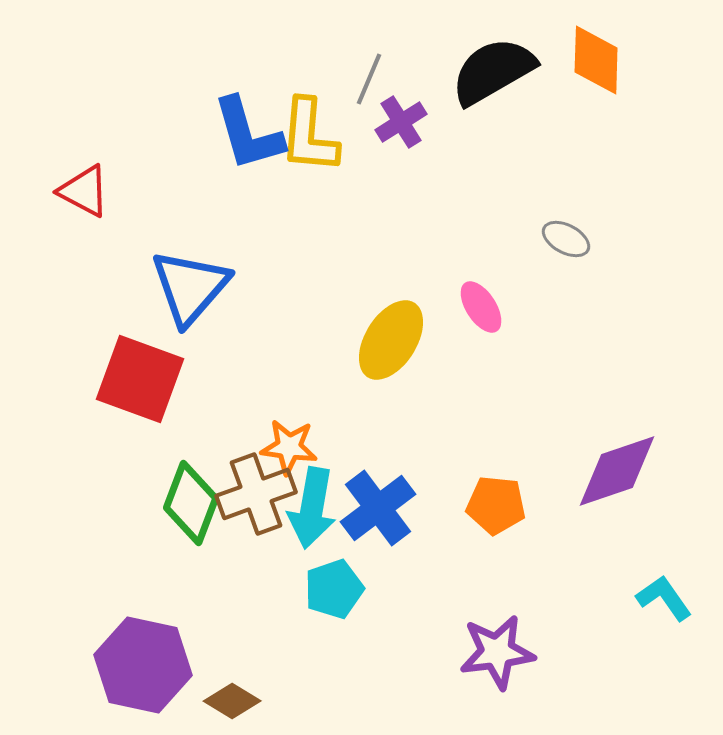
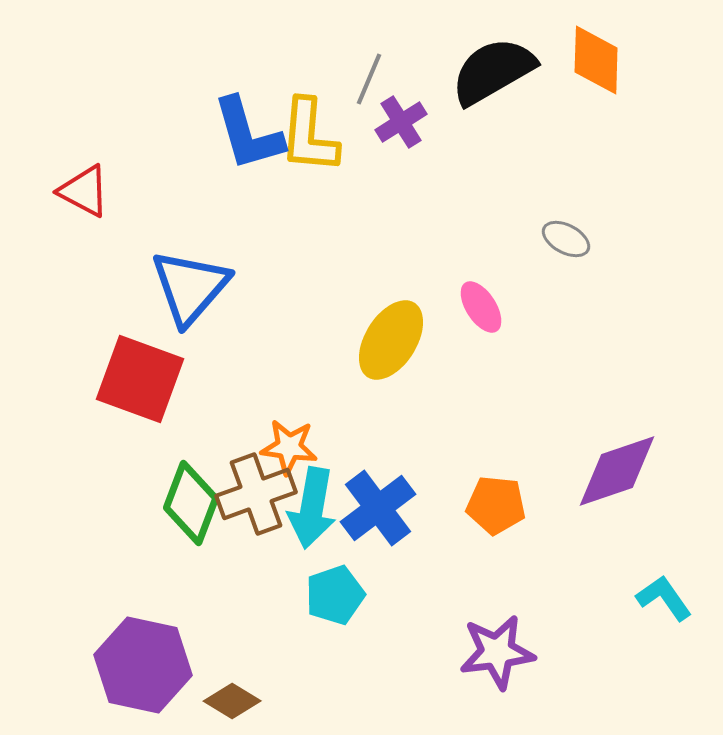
cyan pentagon: moved 1 px right, 6 px down
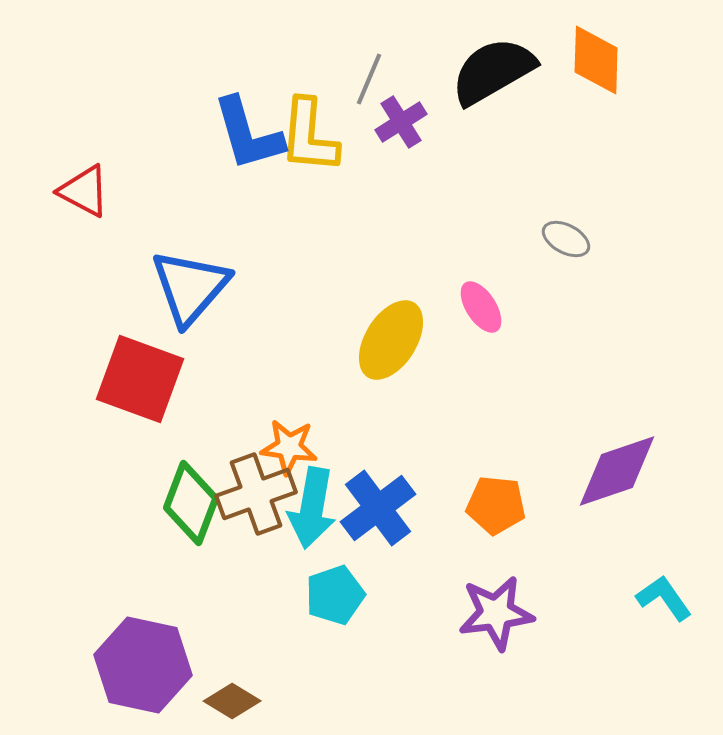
purple star: moved 1 px left, 39 px up
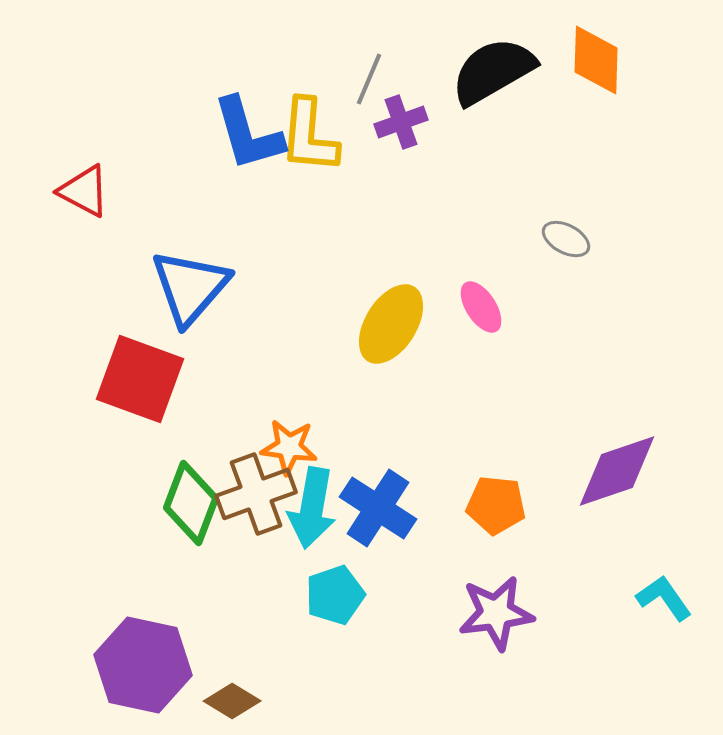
purple cross: rotated 12 degrees clockwise
yellow ellipse: moved 16 px up
blue cross: rotated 20 degrees counterclockwise
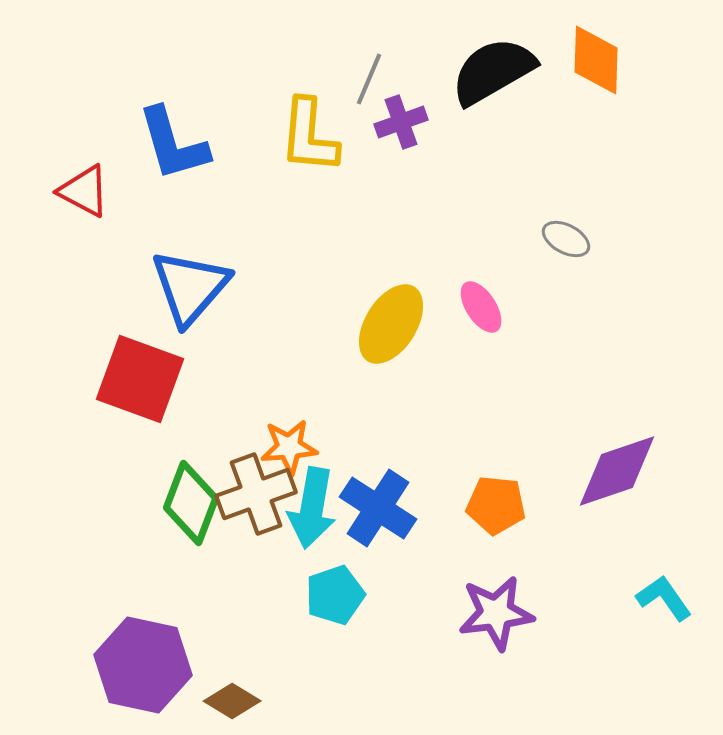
blue L-shape: moved 75 px left, 10 px down
orange star: rotated 12 degrees counterclockwise
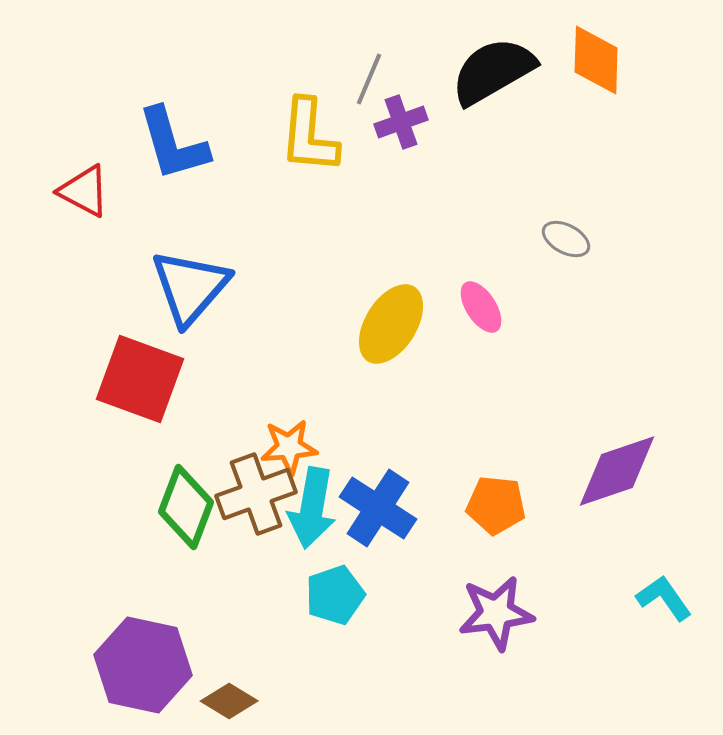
green diamond: moved 5 px left, 4 px down
brown diamond: moved 3 px left
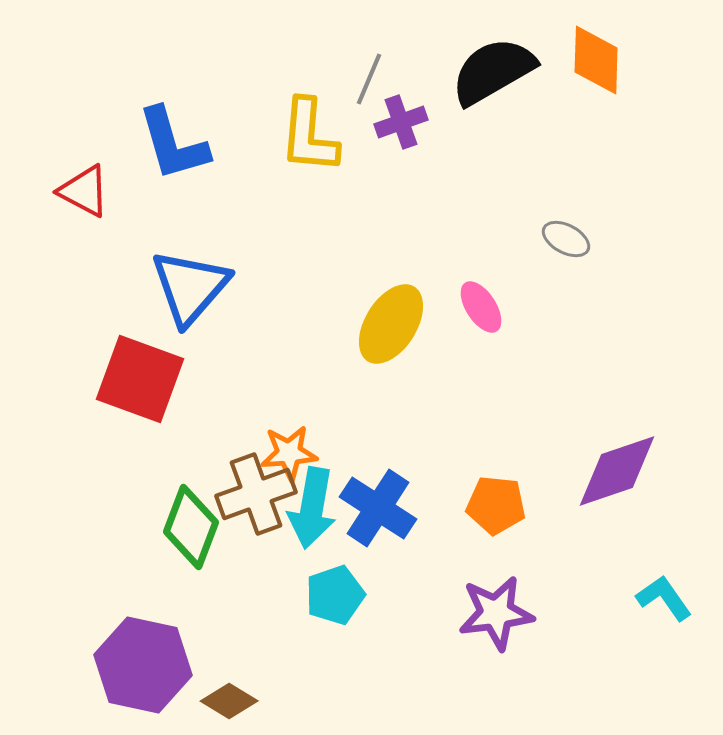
orange star: moved 6 px down
green diamond: moved 5 px right, 20 px down
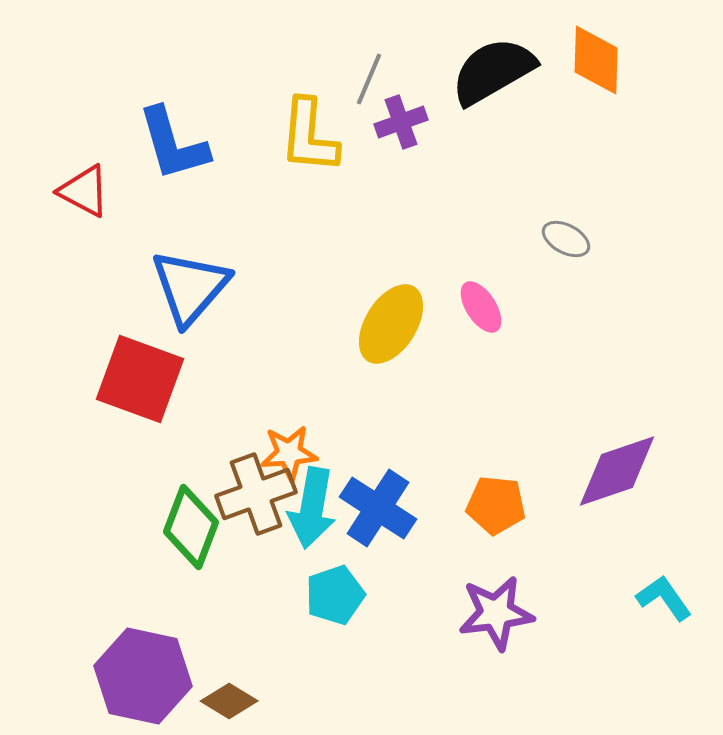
purple hexagon: moved 11 px down
